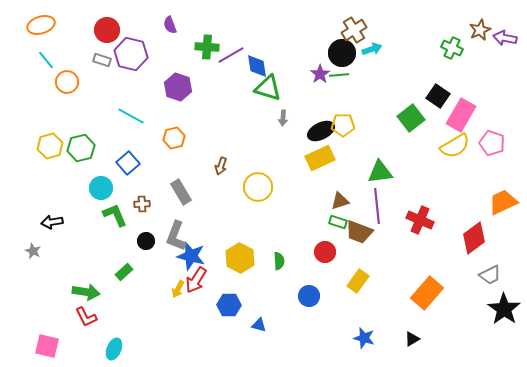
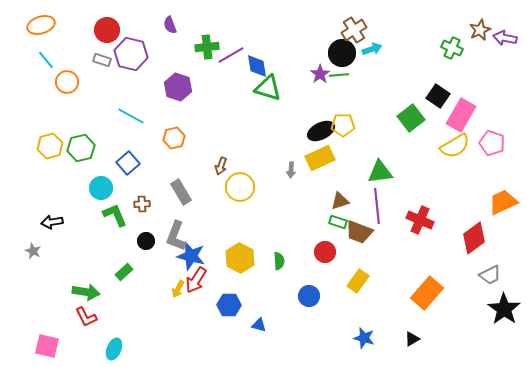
green cross at (207, 47): rotated 10 degrees counterclockwise
gray arrow at (283, 118): moved 8 px right, 52 px down
yellow circle at (258, 187): moved 18 px left
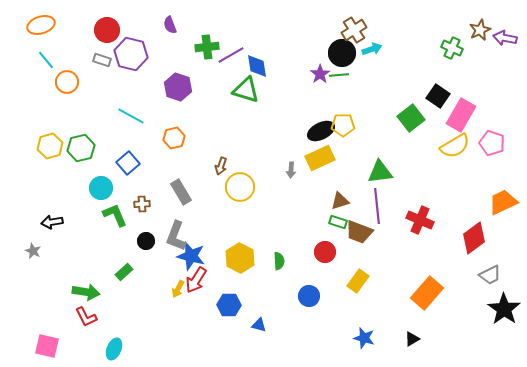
green triangle at (268, 88): moved 22 px left, 2 px down
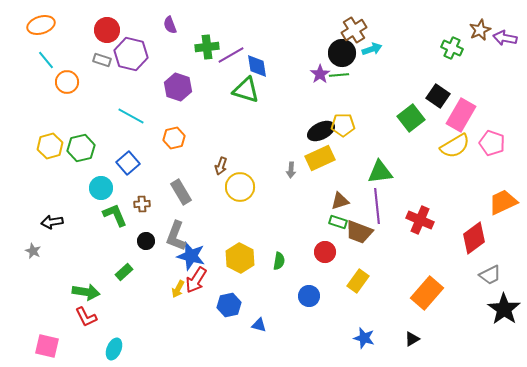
green semicircle at (279, 261): rotated 12 degrees clockwise
blue hexagon at (229, 305): rotated 15 degrees counterclockwise
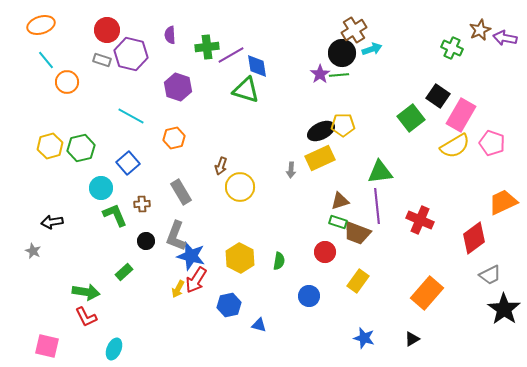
purple semicircle at (170, 25): moved 10 px down; rotated 18 degrees clockwise
brown trapezoid at (359, 232): moved 2 px left, 1 px down
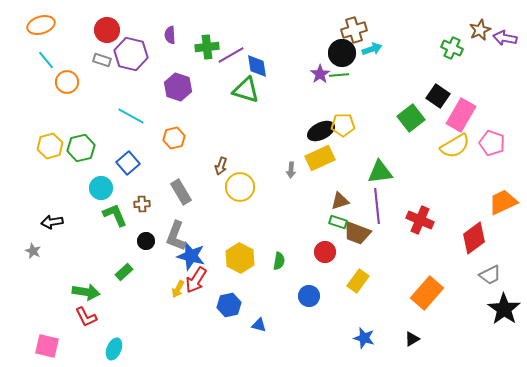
brown cross at (354, 30): rotated 15 degrees clockwise
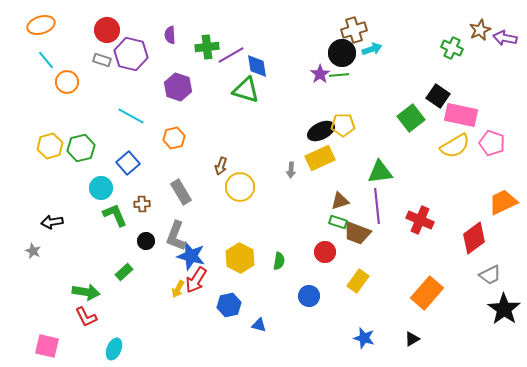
pink rectangle at (461, 115): rotated 72 degrees clockwise
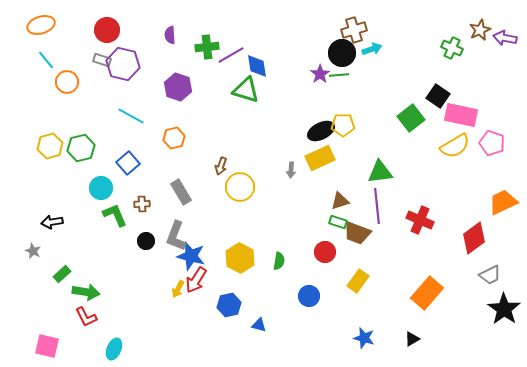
purple hexagon at (131, 54): moved 8 px left, 10 px down
green rectangle at (124, 272): moved 62 px left, 2 px down
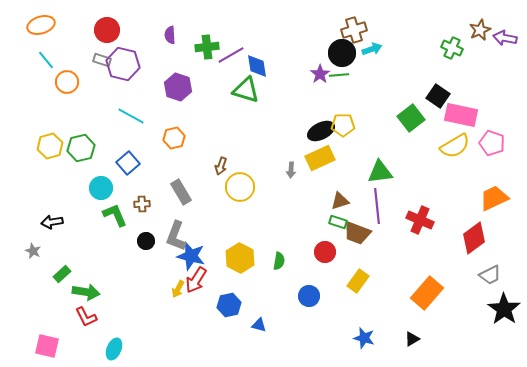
orange trapezoid at (503, 202): moved 9 px left, 4 px up
